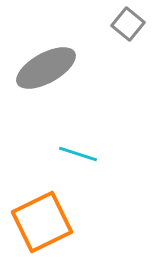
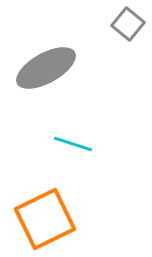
cyan line: moved 5 px left, 10 px up
orange square: moved 3 px right, 3 px up
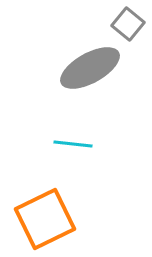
gray ellipse: moved 44 px right
cyan line: rotated 12 degrees counterclockwise
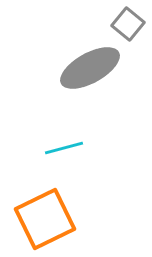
cyan line: moved 9 px left, 4 px down; rotated 21 degrees counterclockwise
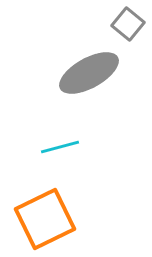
gray ellipse: moved 1 px left, 5 px down
cyan line: moved 4 px left, 1 px up
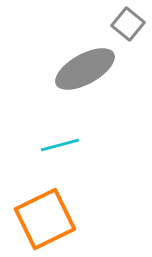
gray ellipse: moved 4 px left, 4 px up
cyan line: moved 2 px up
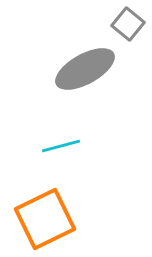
cyan line: moved 1 px right, 1 px down
